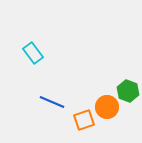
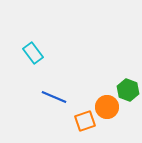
green hexagon: moved 1 px up
blue line: moved 2 px right, 5 px up
orange square: moved 1 px right, 1 px down
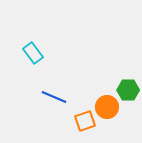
green hexagon: rotated 20 degrees counterclockwise
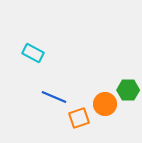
cyan rectangle: rotated 25 degrees counterclockwise
orange circle: moved 2 px left, 3 px up
orange square: moved 6 px left, 3 px up
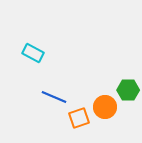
orange circle: moved 3 px down
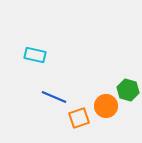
cyan rectangle: moved 2 px right, 2 px down; rotated 15 degrees counterclockwise
green hexagon: rotated 15 degrees clockwise
orange circle: moved 1 px right, 1 px up
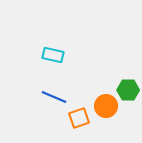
cyan rectangle: moved 18 px right
green hexagon: rotated 15 degrees counterclockwise
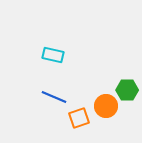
green hexagon: moved 1 px left
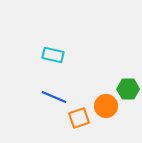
green hexagon: moved 1 px right, 1 px up
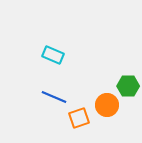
cyan rectangle: rotated 10 degrees clockwise
green hexagon: moved 3 px up
orange circle: moved 1 px right, 1 px up
